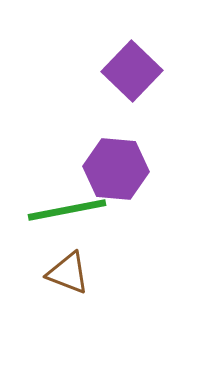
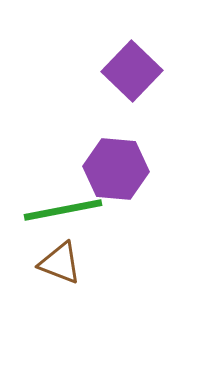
green line: moved 4 px left
brown triangle: moved 8 px left, 10 px up
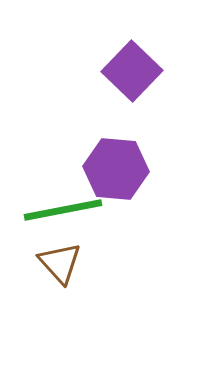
brown triangle: rotated 27 degrees clockwise
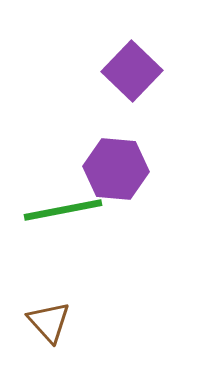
brown triangle: moved 11 px left, 59 px down
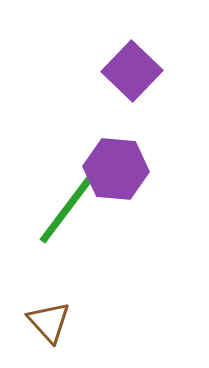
green line: moved 3 px right; rotated 42 degrees counterclockwise
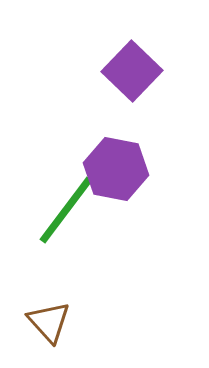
purple hexagon: rotated 6 degrees clockwise
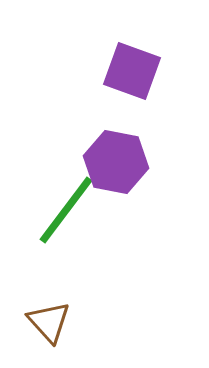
purple square: rotated 24 degrees counterclockwise
purple hexagon: moved 7 px up
